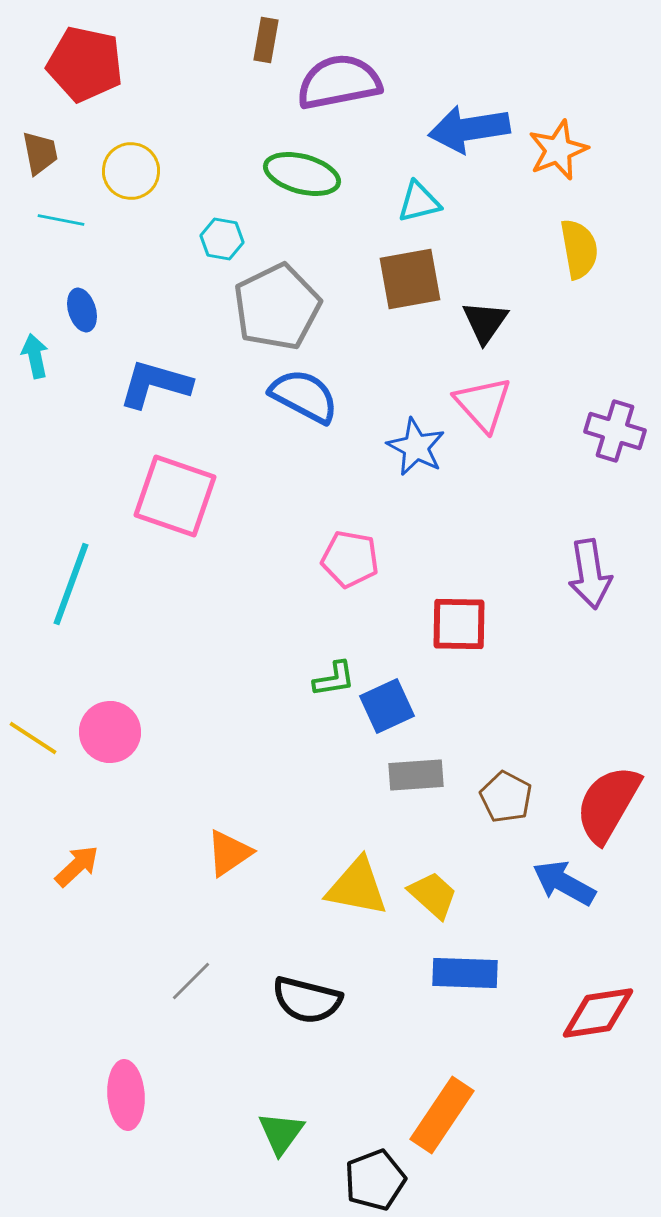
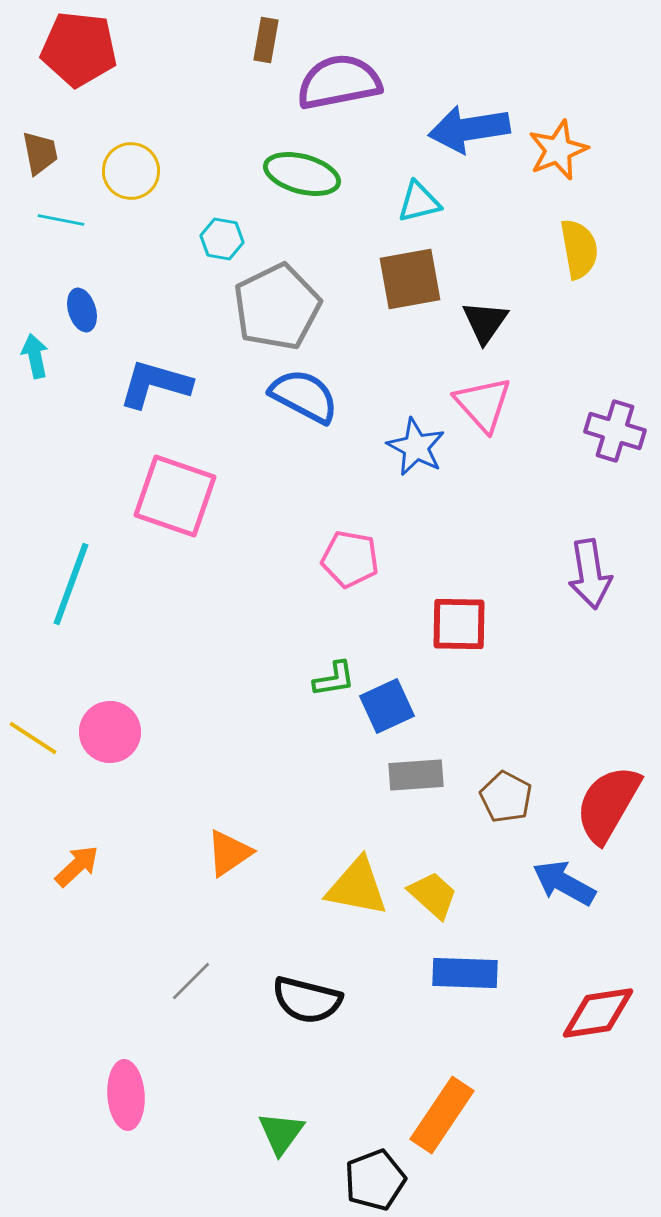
red pentagon at (85, 64): moved 6 px left, 15 px up; rotated 6 degrees counterclockwise
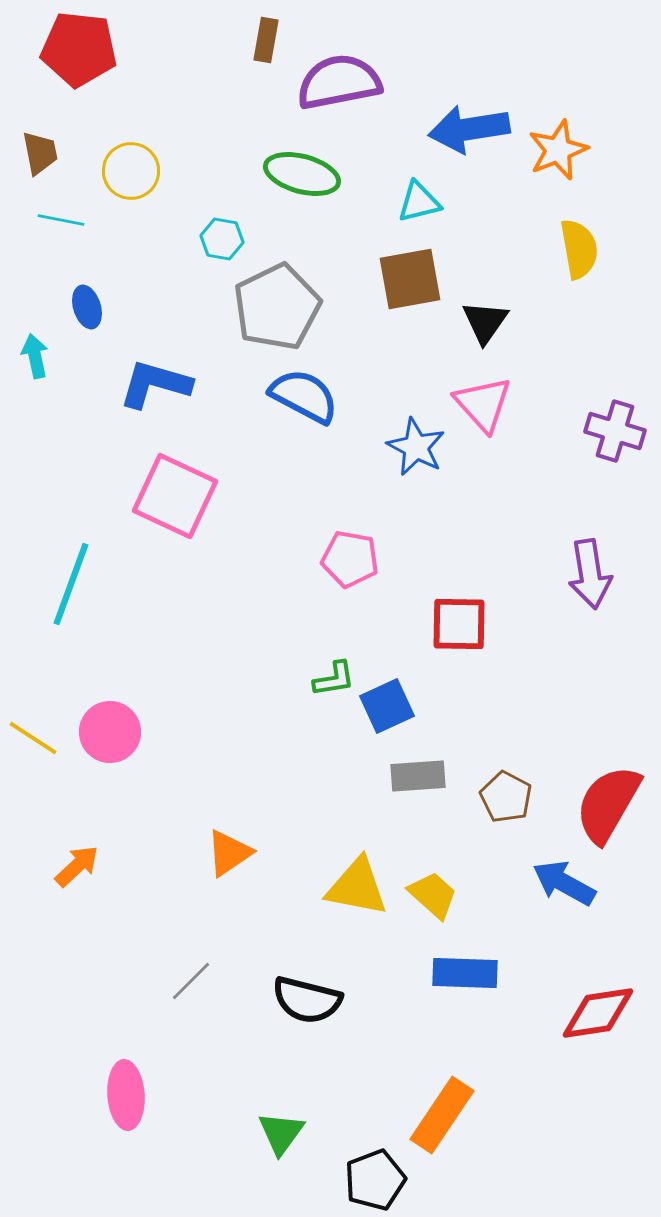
blue ellipse at (82, 310): moved 5 px right, 3 px up
pink square at (175, 496): rotated 6 degrees clockwise
gray rectangle at (416, 775): moved 2 px right, 1 px down
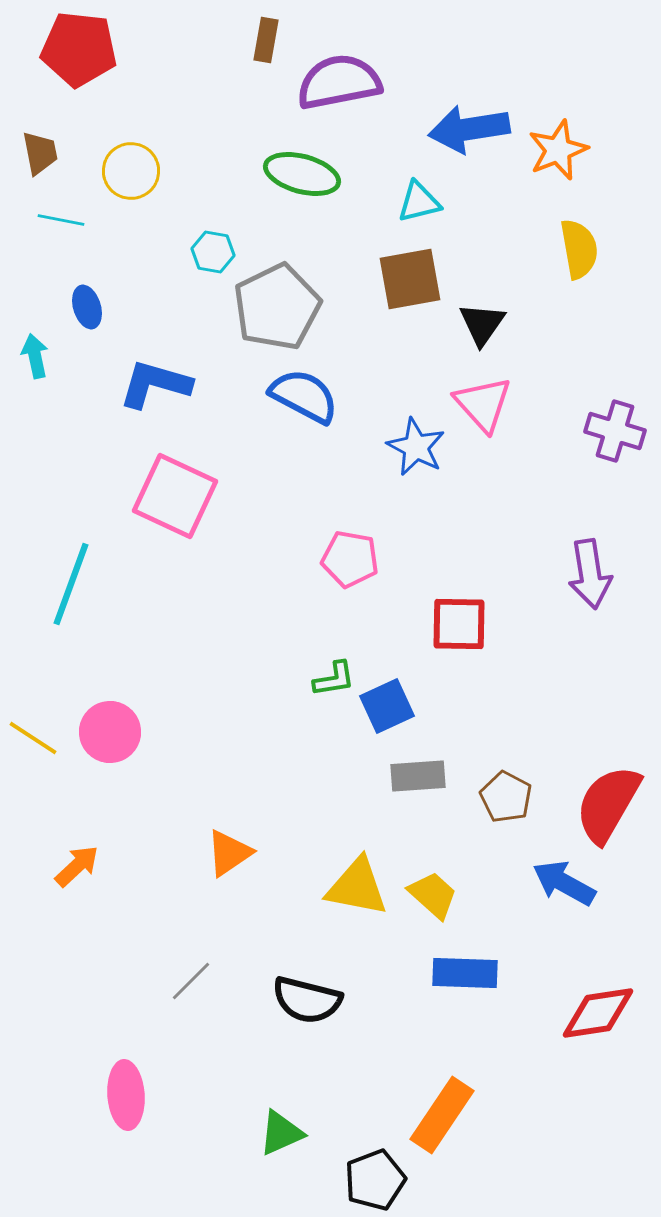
cyan hexagon at (222, 239): moved 9 px left, 13 px down
black triangle at (485, 322): moved 3 px left, 2 px down
green triangle at (281, 1133): rotated 30 degrees clockwise
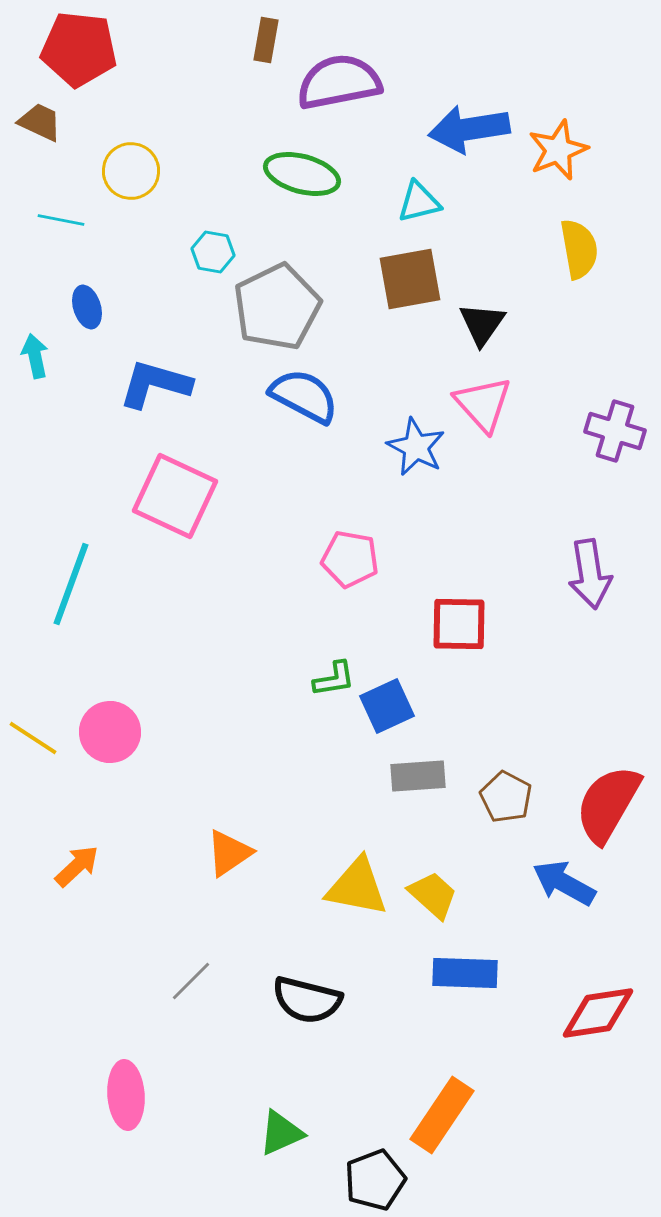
brown trapezoid at (40, 153): moved 31 px up; rotated 54 degrees counterclockwise
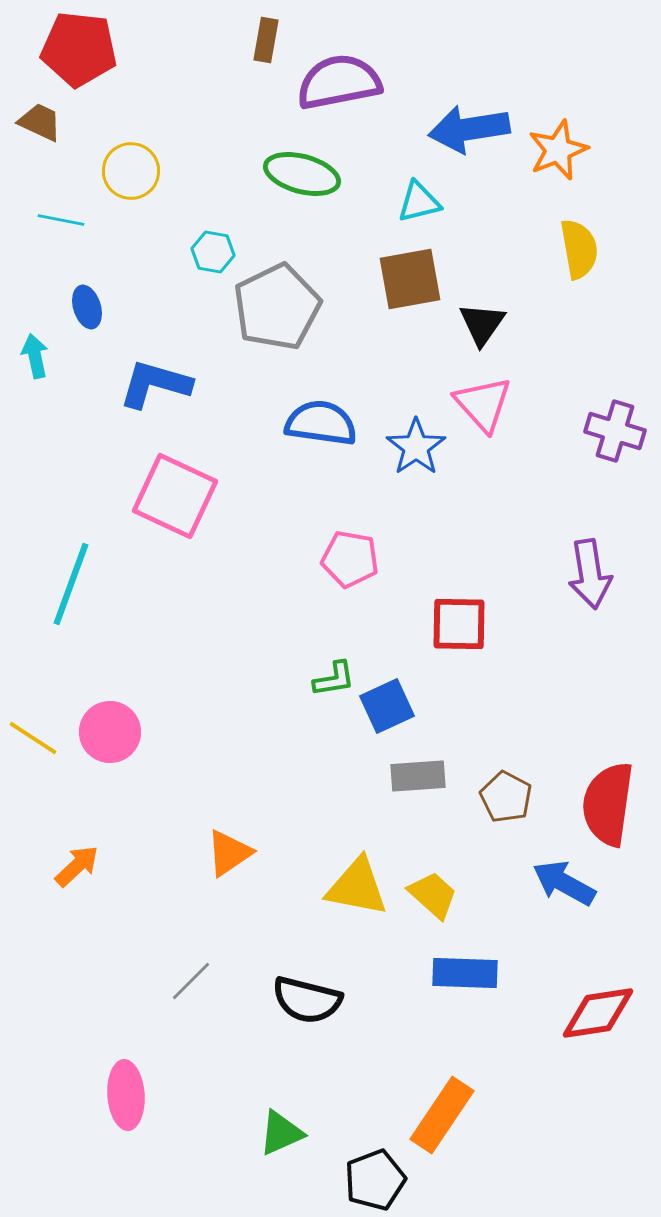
blue semicircle at (304, 396): moved 17 px right, 27 px down; rotated 20 degrees counterclockwise
blue star at (416, 447): rotated 10 degrees clockwise
red semicircle at (608, 804): rotated 22 degrees counterclockwise
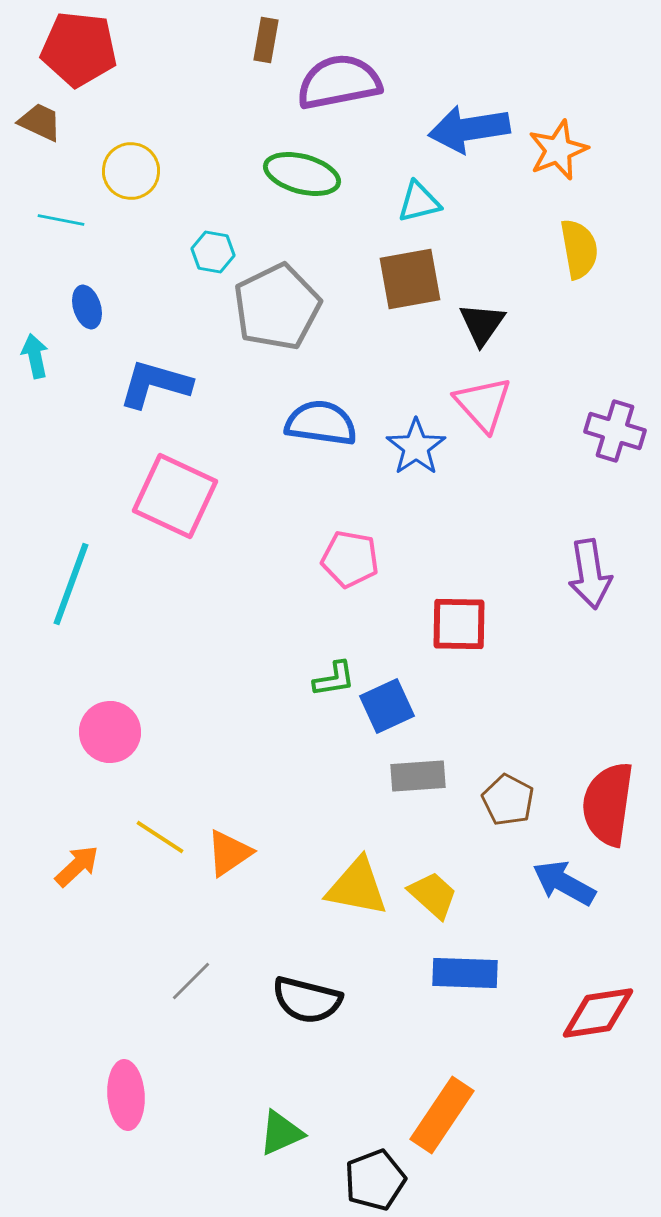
yellow line at (33, 738): moved 127 px right, 99 px down
brown pentagon at (506, 797): moved 2 px right, 3 px down
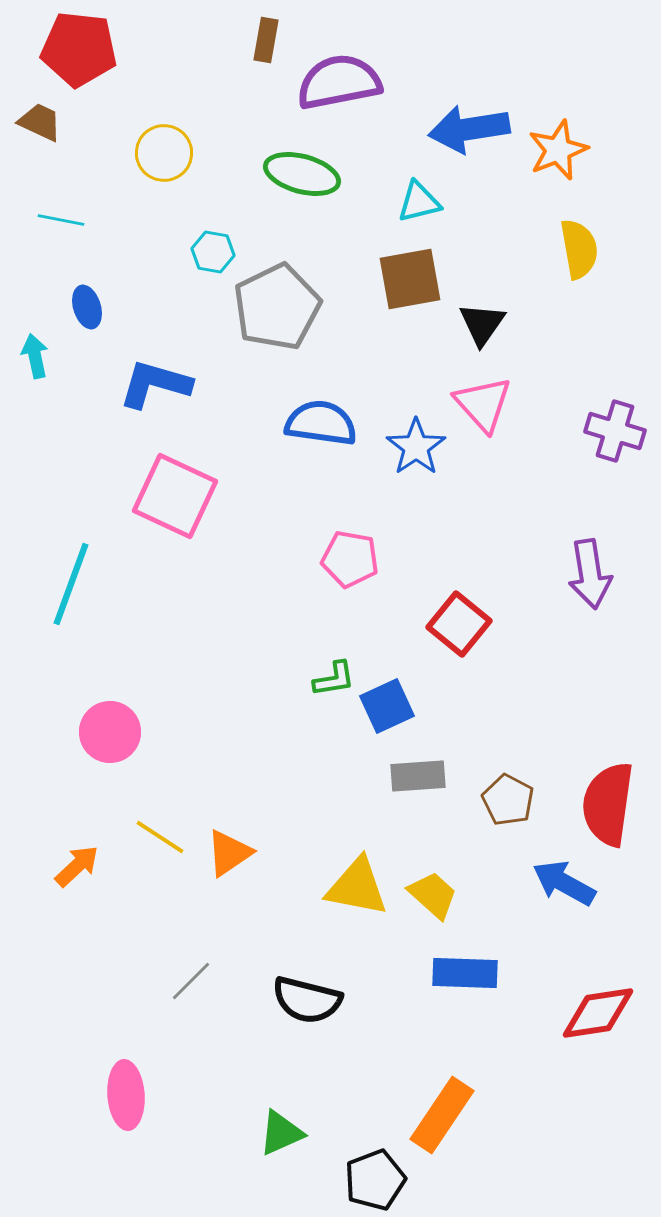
yellow circle at (131, 171): moved 33 px right, 18 px up
red square at (459, 624): rotated 38 degrees clockwise
